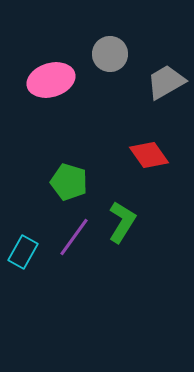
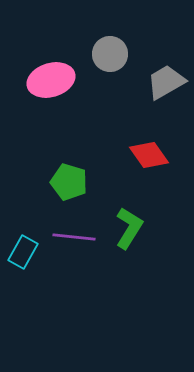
green L-shape: moved 7 px right, 6 px down
purple line: rotated 60 degrees clockwise
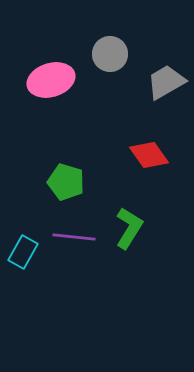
green pentagon: moved 3 px left
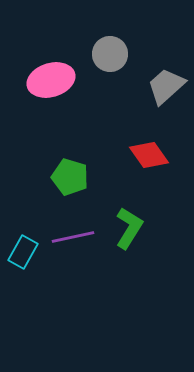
gray trapezoid: moved 4 px down; rotated 12 degrees counterclockwise
green pentagon: moved 4 px right, 5 px up
purple line: moved 1 px left; rotated 18 degrees counterclockwise
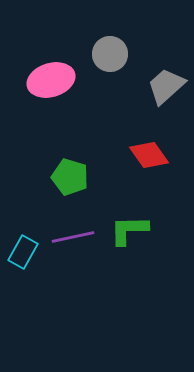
green L-shape: moved 2 px down; rotated 123 degrees counterclockwise
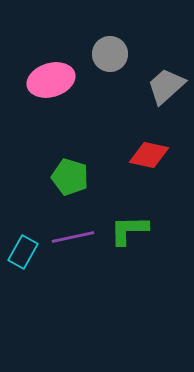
red diamond: rotated 42 degrees counterclockwise
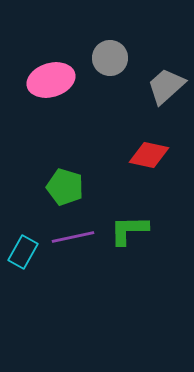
gray circle: moved 4 px down
green pentagon: moved 5 px left, 10 px down
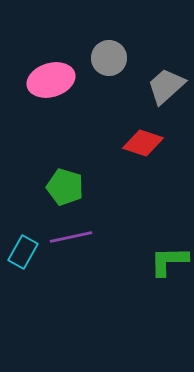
gray circle: moved 1 px left
red diamond: moved 6 px left, 12 px up; rotated 6 degrees clockwise
green L-shape: moved 40 px right, 31 px down
purple line: moved 2 px left
